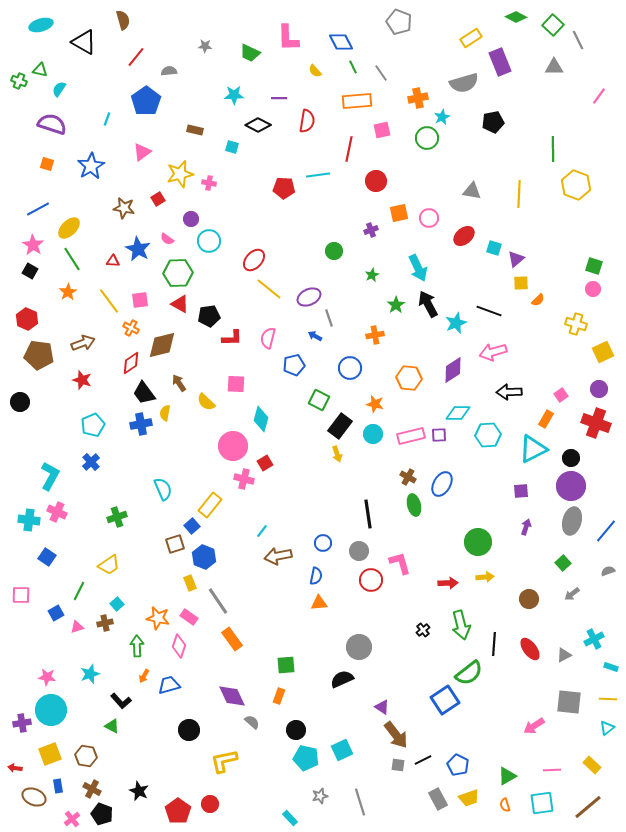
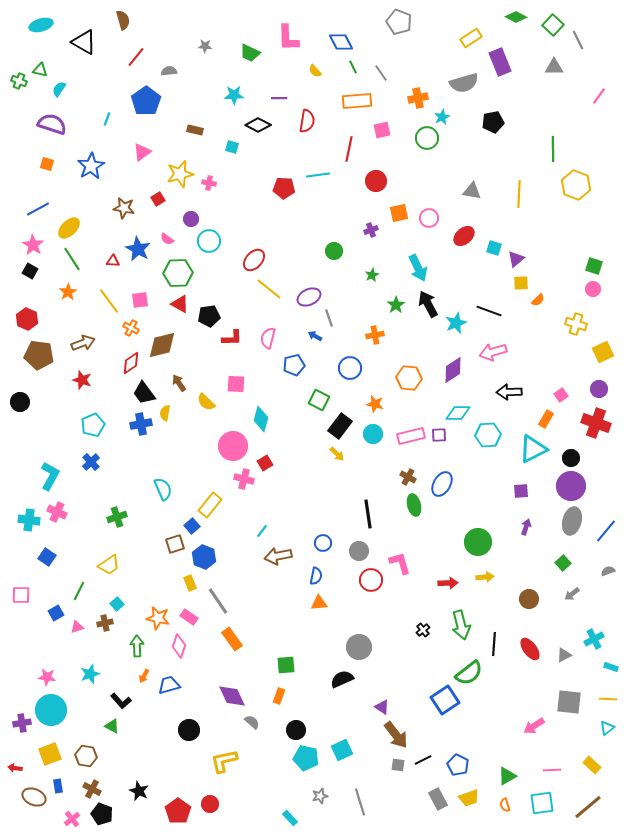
yellow arrow at (337, 454): rotated 28 degrees counterclockwise
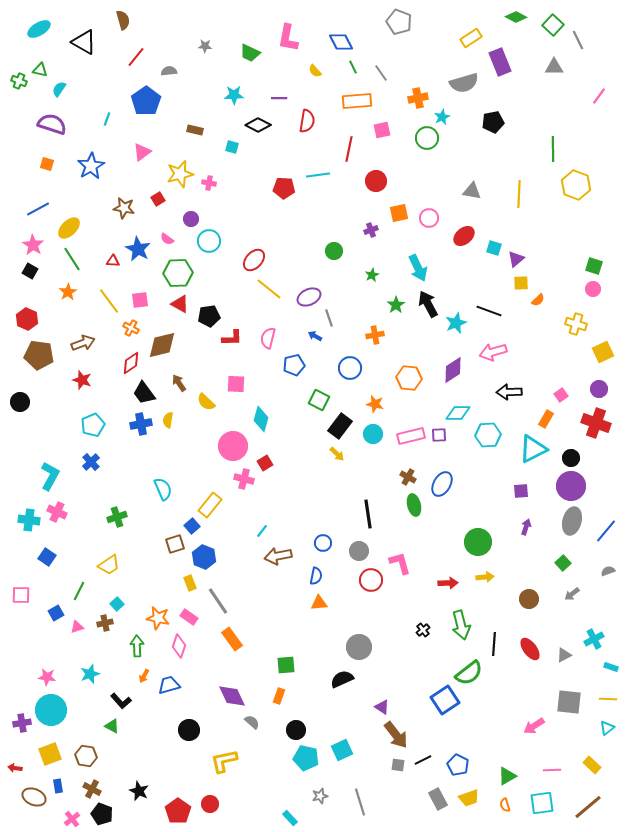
cyan ellipse at (41, 25): moved 2 px left, 4 px down; rotated 15 degrees counterclockwise
pink L-shape at (288, 38): rotated 12 degrees clockwise
yellow semicircle at (165, 413): moved 3 px right, 7 px down
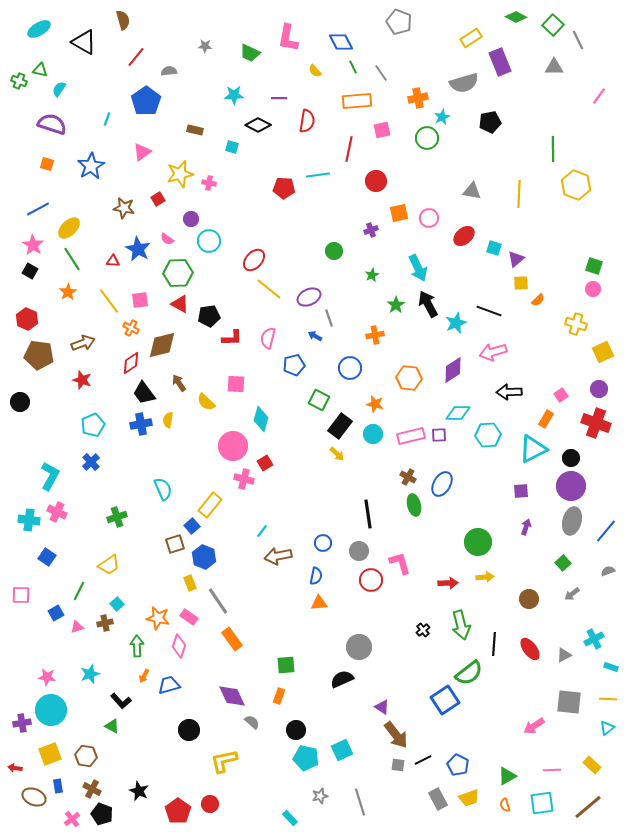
black pentagon at (493, 122): moved 3 px left
